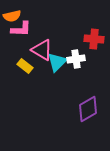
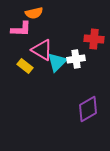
orange semicircle: moved 22 px right, 3 px up
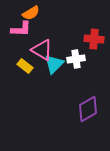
orange semicircle: moved 3 px left; rotated 18 degrees counterclockwise
cyan triangle: moved 3 px left, 2 px down
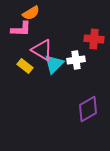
white cross: moved 1 px down
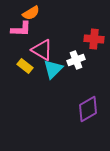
white cross: rotated 12 degrees counterclockwise
cyan triangle: moved 1 px left, 5 px down
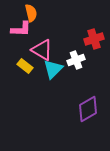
orange semicircle: rotated 72 degrees counterclockwise
red cross: rotated 24 degrees counterclockwise
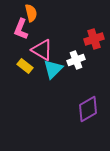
pink L-shape: rotated 110 degrees clockwise
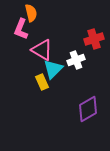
yellow rectangle: moved 17 px right, 16 px down; rotated 28 degrees clockwise
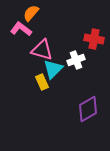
orange semicircle: rotated 126 degrees counterclockwise
pink L-shape: rotated 105 degrees clockwise
red cross: rotated 30 degrees clockwise
pink triangle: rotated 15 degrees counterclockwise
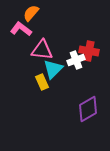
red cross: moved 5 px left, 12 px down
pink triangle: rotated 10 degrees counterclockwise
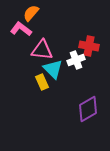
red cross: moved 5 px up
cyan triangle: rotated 30 degrees counterclockwise
